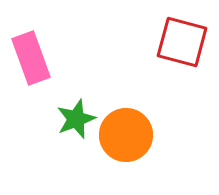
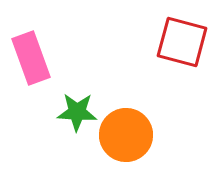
green star: moved 1 px right, 7 px up; rotated 24 degrees clockwise
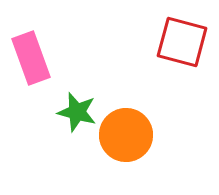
green star: rotated 12 degrees clockwise
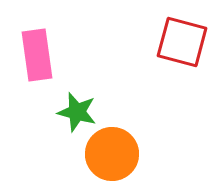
pink rectangle: moved 6 px right, 3 px up; rotated 12 degrees clockwise
orange circle: moved 14 px left, 19 px down
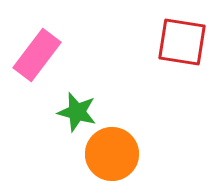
red square: rotated 6 degrees counterclockwise
pink rectangle: rotated 45 degrees clockwise
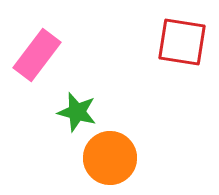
orange circle: moved 2 px left, 4 px down
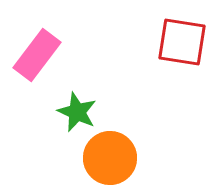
green star: rotated 9 degrees clockwise
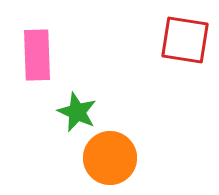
red square: moved 3 px right, 2 px up
pink rectangle: rotated 39 degrees counterclockwise
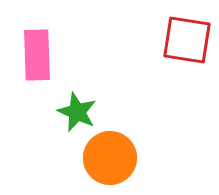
red square: moved 2 px right
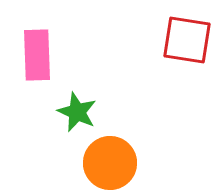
orange circle: moved 5 px down
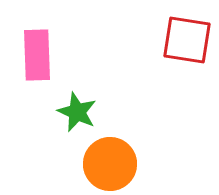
orange circle: moved 1 px down
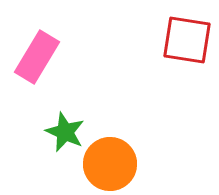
pink rectangle: moved 2 px down; rotated 33 degrees clockwise
green star: moved 12 px left, 20 px down
